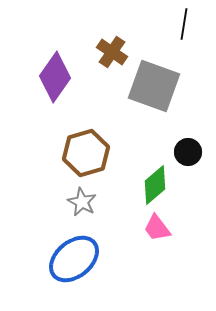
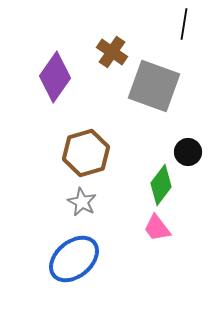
green diamond: moved 6 px right; rotated 12 degrees counterclockwise
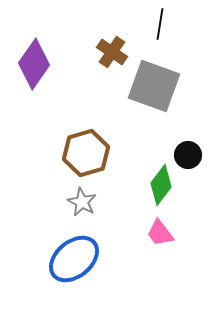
black line: moved 24 px left
purple diamond: moved 21 px left, 13 px up
black circle: moved 3 px down
pink trapezoid: moved 3 px right, 5 px down
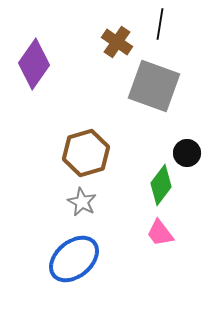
brown cross: moved 5 px right, 10 px up
black circle: moved 1 px left, 2 px up
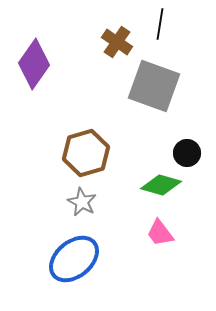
green diamond: rotated 69 degrees clockwise
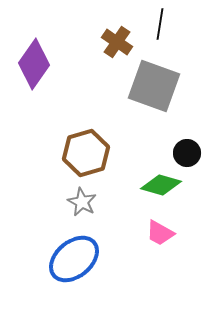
pink trapezoid: rotated 24 degrees counterclockwise
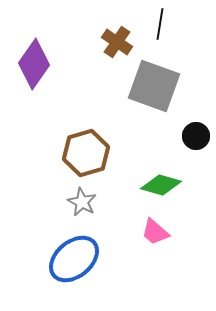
black circle: moved 9 px right, 17 px up
pink trapezoid: moved 5 px left, 1 px up; rotated 12 degrees clockwise
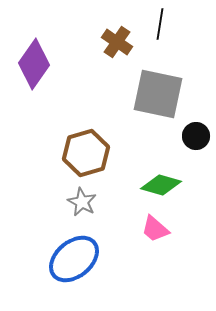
gray square: moved 4 px right, 8 px down; rotated 8 degrees counterclockwise
pink trapezoid: moved 3 px up
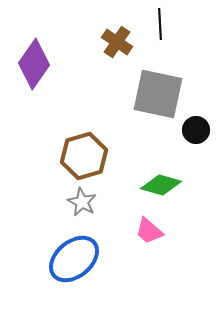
black line: rotated 12 degrees counterclockwise
black circle: moved 6 px up
brown hexagon: moved 2 px left, 3 px down
pink trapezoid: moved 6 px left, 2 px down
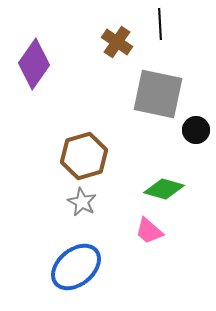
green diamond: moved 3 px right, 4 px down
blue ellipse: moved 2 px right, 8 px down
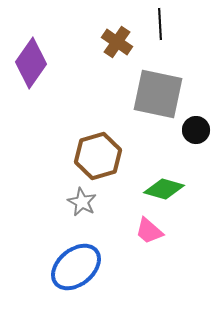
purple diamond: moved 3 px left, 1 px up
brown hexagon: moved 14 px right
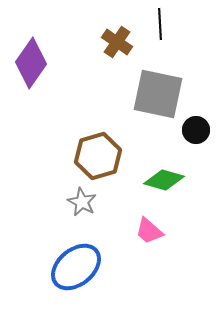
green diamond: moved 9 px up
